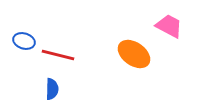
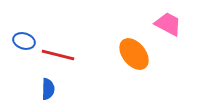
pink trapezoid: moved 1 px left, 2 px up
orange ellipse: rotated 16 degrees clockwise
blue semicircle: moved 4 px left
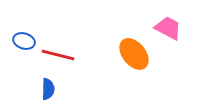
pink trapezoid: moved 4 px down
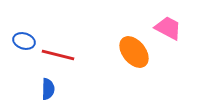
orange ellipse: moved 2 px up
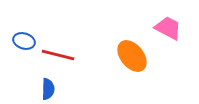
orange ellipse: moved 2 px left, 4 px down
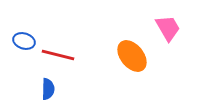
pink trapezoid: rotated 32 degrees clockwise
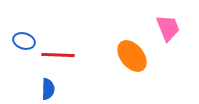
pink trapezoid: rotated 8 degrees clockwise
red line: rotated 12 degrees counterclockwise
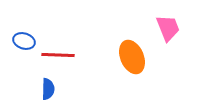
orange ellipse: moved 1 px down; rotated 16 degrees clockwise
